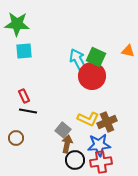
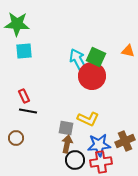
brown cross: moved 18 px right, 19 px down
gray square: moved 3 px right, 2 px up; rotated 28 degrees counterclockwise
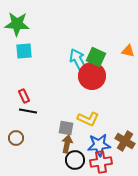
brown cross: rotated 36 degrees counterclockwise
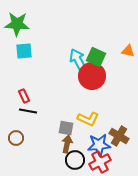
brown cross: moved 6 px left, 5 px up
red cross: moved 1 px left; rotated 20 degrees counterclockwise
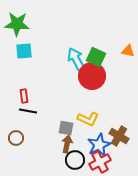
cyan arrow: moved 2 px left, 1 px up
red rectangle: rotated 16 degrees clockwise
blue star: rotated 20 degrees counterclockwise
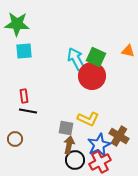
brown circle: moved 1 px left, 1 px down
brown arrow: moved 2 px right, 1 px down
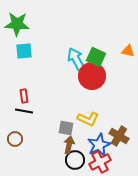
black line: moved 4 px left
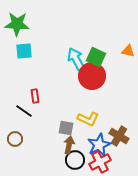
red rectangle: moved 11 px right
black line: rotated 24 degrees clockwise
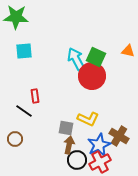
green star: moved 1 px left, 7 px up
black circle: moved 2 px right
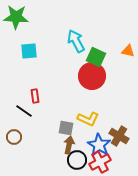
cyan square: moved 5 px right
cyan arrow: moved 18 px up
brown circle: moved 1 px left, 2 px up
blue star: rotated 15 degrees counterclockwise
